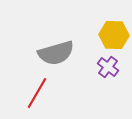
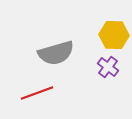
red line: rotated 40 degrees clockwise
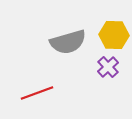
gray semicircle: moved 12 px right, 11 px up
purple cross: rotated 10 degrees clockwise
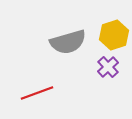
yellow hexagon: rotated 20 degrees counterclockwise
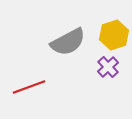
gray semicircle: rotated 12 degrees counterclockwise
red line: moved 8 px left, 6 px up
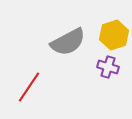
purple cross: rotated 30 degrees counterclockwise
red line: rotated 36 degrees counterclockwise
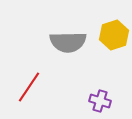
gray semicircle: rotated 27 degrees clockwise
purple cross: moved 8 px left, 34 px down
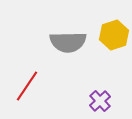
red line: moved 2 px left, 1 px up
purple cross: rotated 30 degrees clockwise
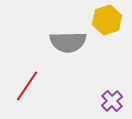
yellow hexagon: moved 7 px left, 15 px up
purple cross: moved 12 px right
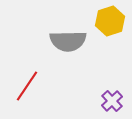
yellow hexagon: moved 3 px right, 1 px down
gray semicircle: moved 1 px up
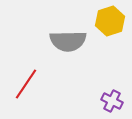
red line: moved 1 px left, 2 px up
purple cross: rotated 20 degrees counterclockwise
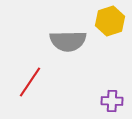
red line: moved 4 px right, 2 px up
purple cross: rotated 25 degrees counterclockwise
